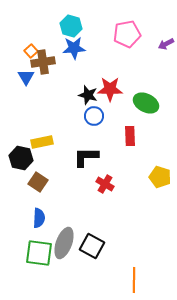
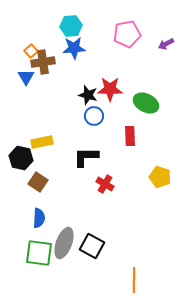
cyan hexagon: rotated 20 degrees counterclockwise
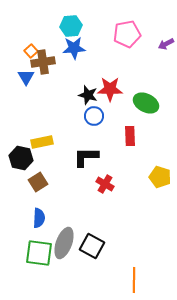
brown square: rotated 24 degrees clockwise
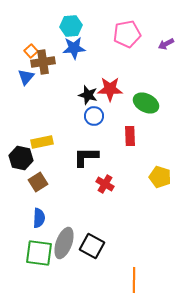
blue triangle: rotated 12 degrees clockwise
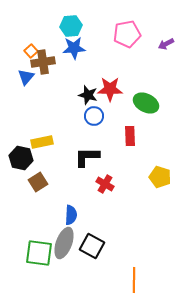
black L-shape: moved 1 px right
blue semicircle: moved 32 px right, 3 px up
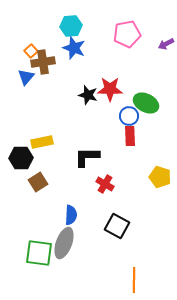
blue star: rotated 25 degrees clockwise
blue circle: moved 35 px right
black hexagon: rotated 15 degrees counterclockwise
black square: moved 25 px right, 20 px up
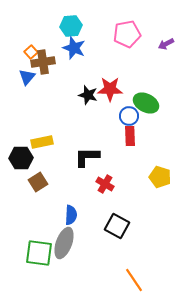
orange square: moved 1 px down
blue triangle: moved 1 px right
orange line: rotated 35 degrees counterclockwise
